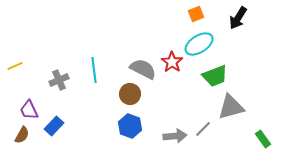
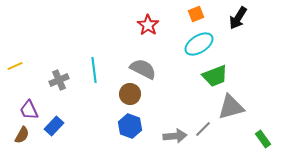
red star: moved 24 px left, 37 px up
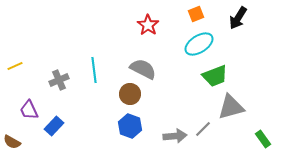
brown semicircle: moved 10 px left, 7 px down; rotated 90 degrees clockwise
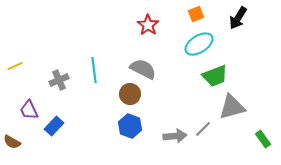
gray triangle: moved 1 px right
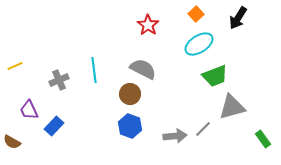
orange square: rotated 21 degrees counterclockwise
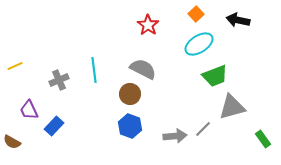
black arrow: moved 2 px down; rotated 70 degrees clockwise
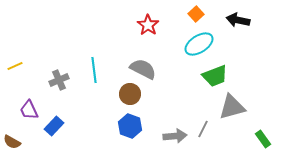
gray line: rotated 18 degrees counterclockwise
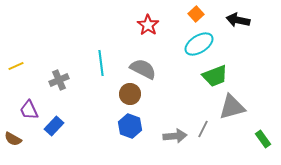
yellow line: moved 1 px right
cyan line: moved 7 px right, 7 px up
brown semicircle: moved 1 px right, 3 px up
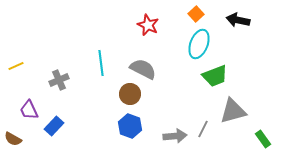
red star: rotated 10 degrees counterclockwise
cyan ellipse: rotated 36 degrees counterclockwise
gray triangle: moved 1 px right, 4 px down
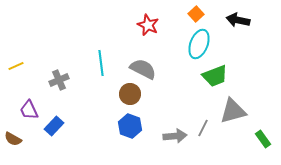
gray line: moved 1 px up
